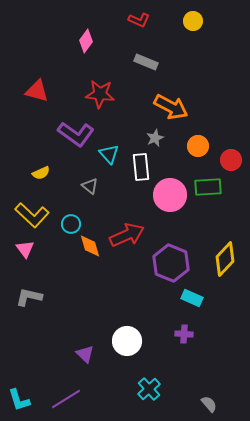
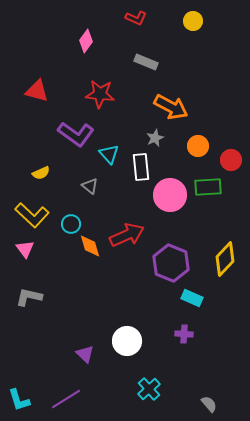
red L-shape: moved 3 px left, 2 px up
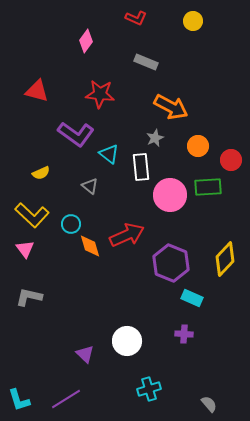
cyan triangle: rotated 10 degrees counterclockwise
cyan cross: rotated 25 degrees clockwise
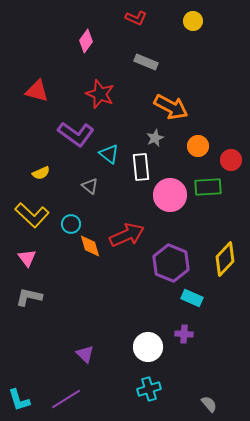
red star: rotated 16 degrees clockwise
pink triangle: moved 2 px right, 9 px down
white circle: moved 21 px right, 6 px down
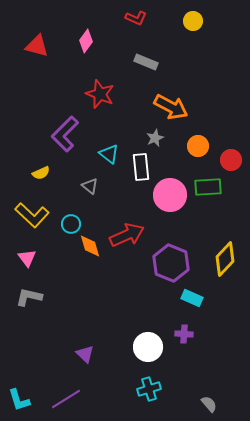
red triangle: moved 45 px up
purple L-shape: moved 11 px left; rotated 99 degrees clockwise
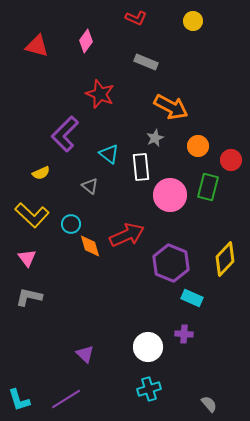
green rectangle: rotated 72 degrees counterclockwise
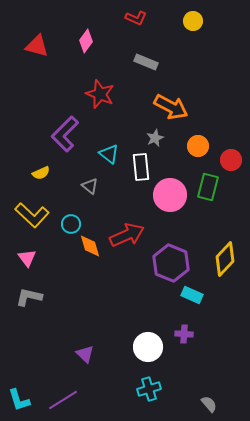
cyan rectangle: moved 3 px up
purple line: moved 3 px left, 1 px down
